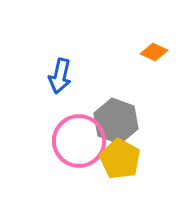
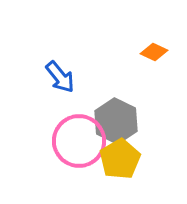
blue arrow: moved 1 px down; rotated 52 degrees counterclockwise
gray hexagon: rotated 6 degrees clockwise
yellow pentagon: rotated 12 degrees clockwise
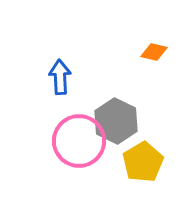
orange diamond: rotated 12 degrees counterclockwise
blue arrow: rotated 144 degrees counterclockwise
yellow pentagon: moved 23 px right, 3 px down
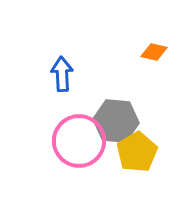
blue arrow: moved 2 px right, 3 px up
gray hexagon: rotated 21 degrees counterclockwise
yellow pentagon: moved 6 px left, 10 px up
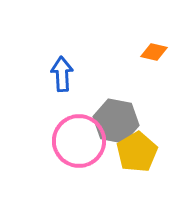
gray hexagon: rotated 6 degrees clockwise
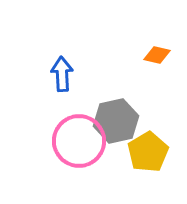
orange diamond: moved 3 px right, 3 px down
gray hexagon: rotated 24 degrees counterclockwise
yellow pentagon: moved 11 px right
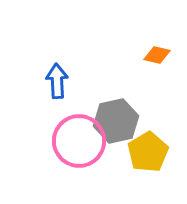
blue arrow: moved 5 px left, 7 px down
